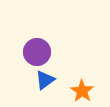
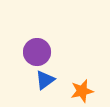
orange star: rotated 25 degrees clockwise
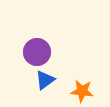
orange star: rotated 20 degrees clockwise
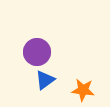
orange star: moved 1 px right, 1 px up
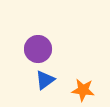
purple circle: moved 1 px right, 3 px up
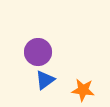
purple circle: moved 3 px down
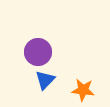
blue triangle: rotated 10 degrees counterclockwise
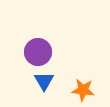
blue triangle: moved 1 px left, 1 px down; rotated 15 degrees counterclockwise
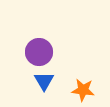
purple circle: moved 1 px right
